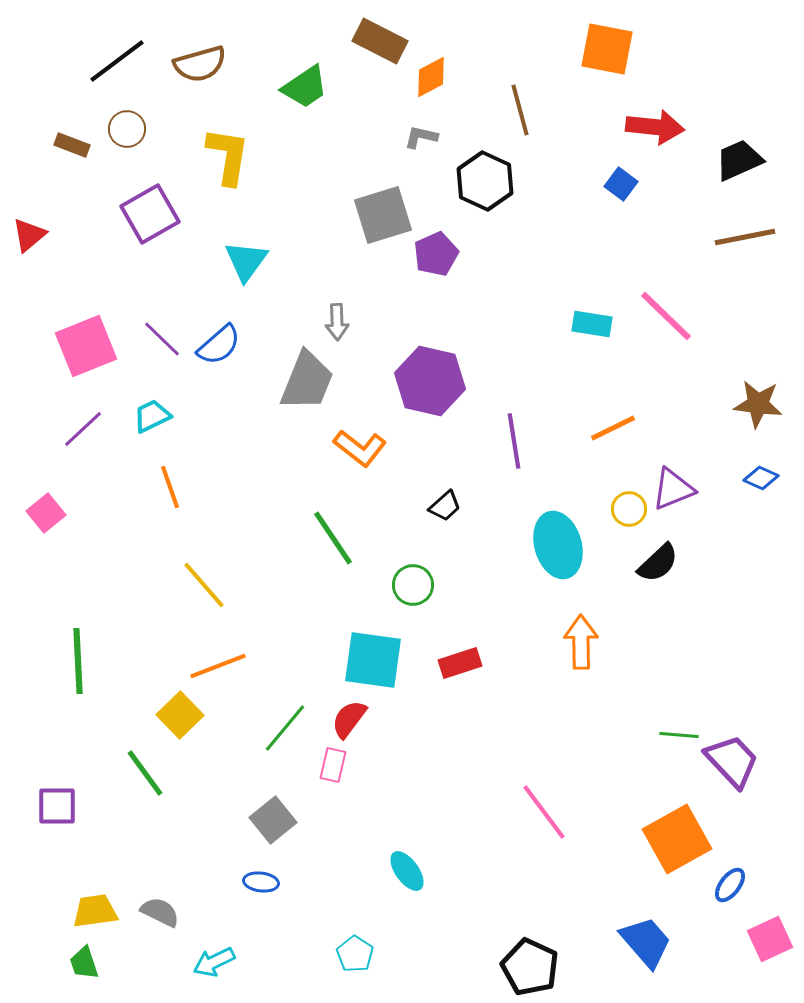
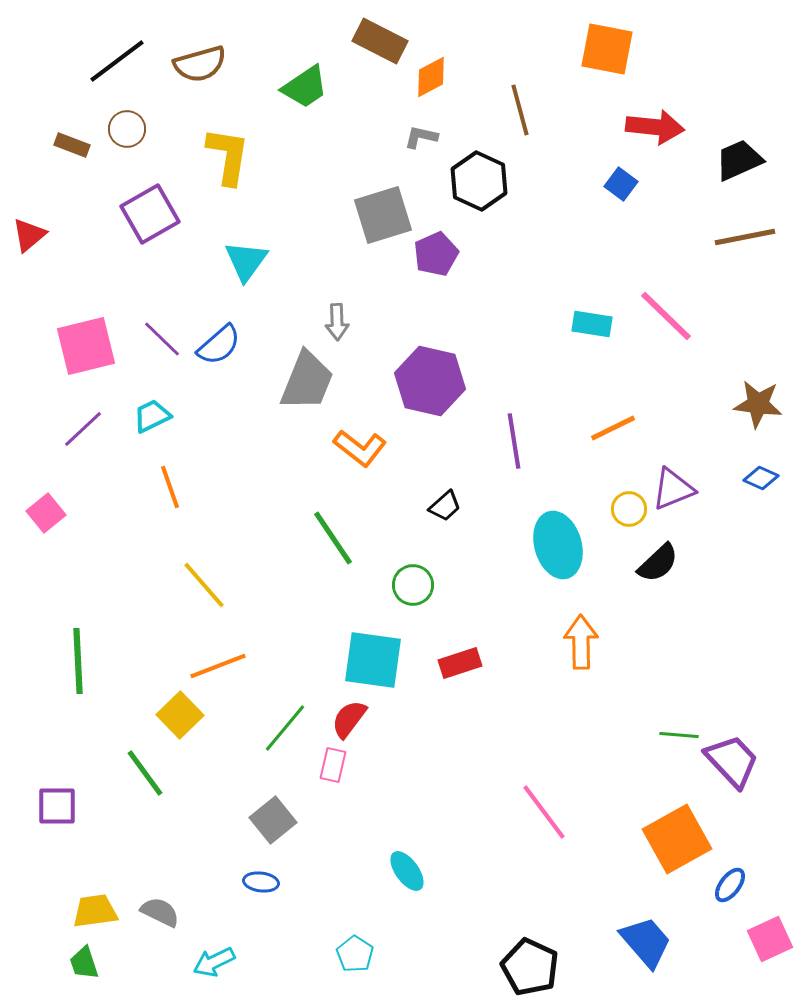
black hexagon at (485, 181): moved 6 px left
pink square at (86, 346): rotated 8 degrees clockwise
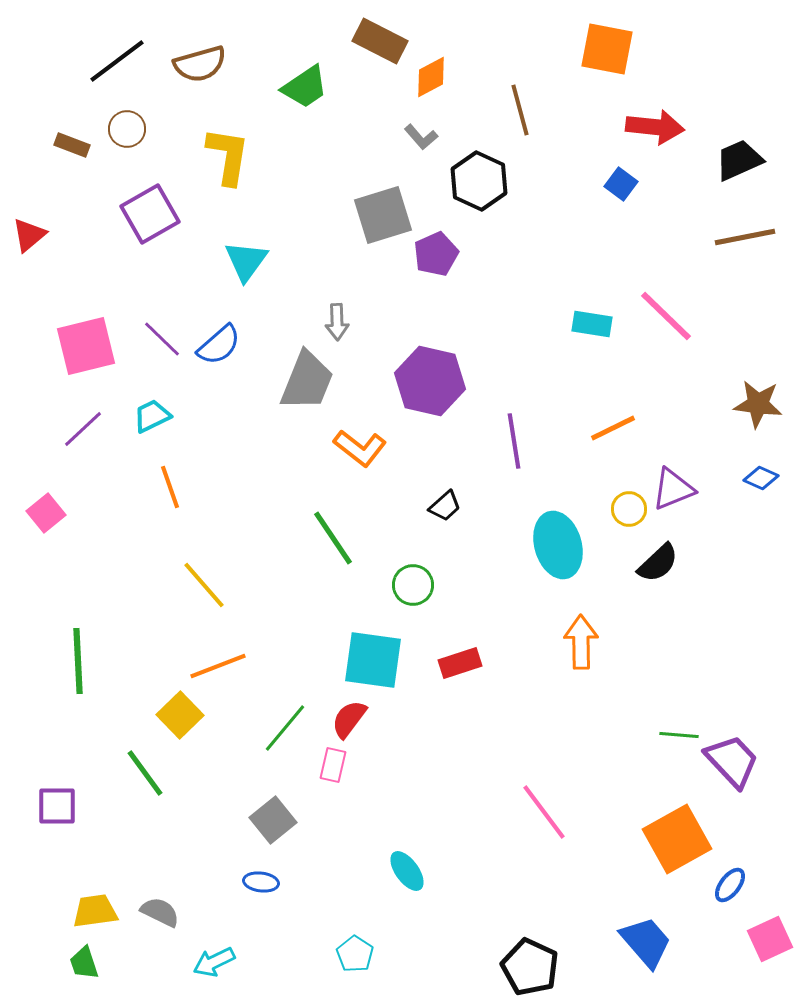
gray L-shape at (421, 137): rotated 144 degrees counterclockwise
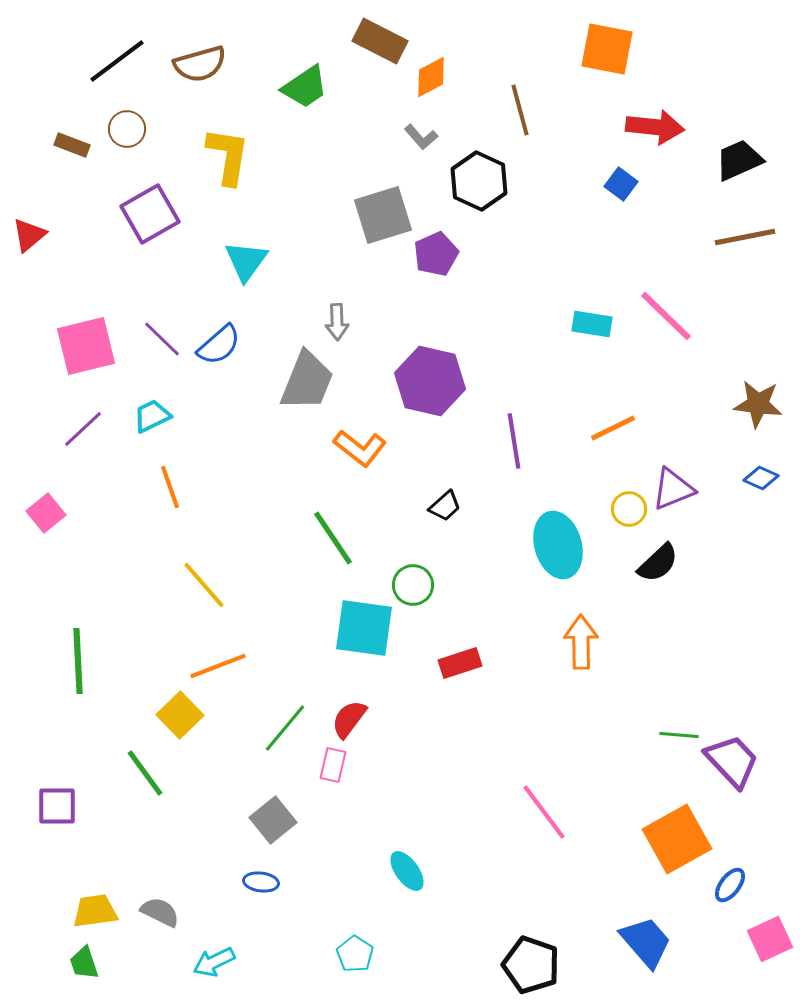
cyan square at (373, 660): moved 9 px left, 32 px up
black pentagon at (530, 967): moved 1 px right, 2 px up; rotated 6 degrees counterclockwise
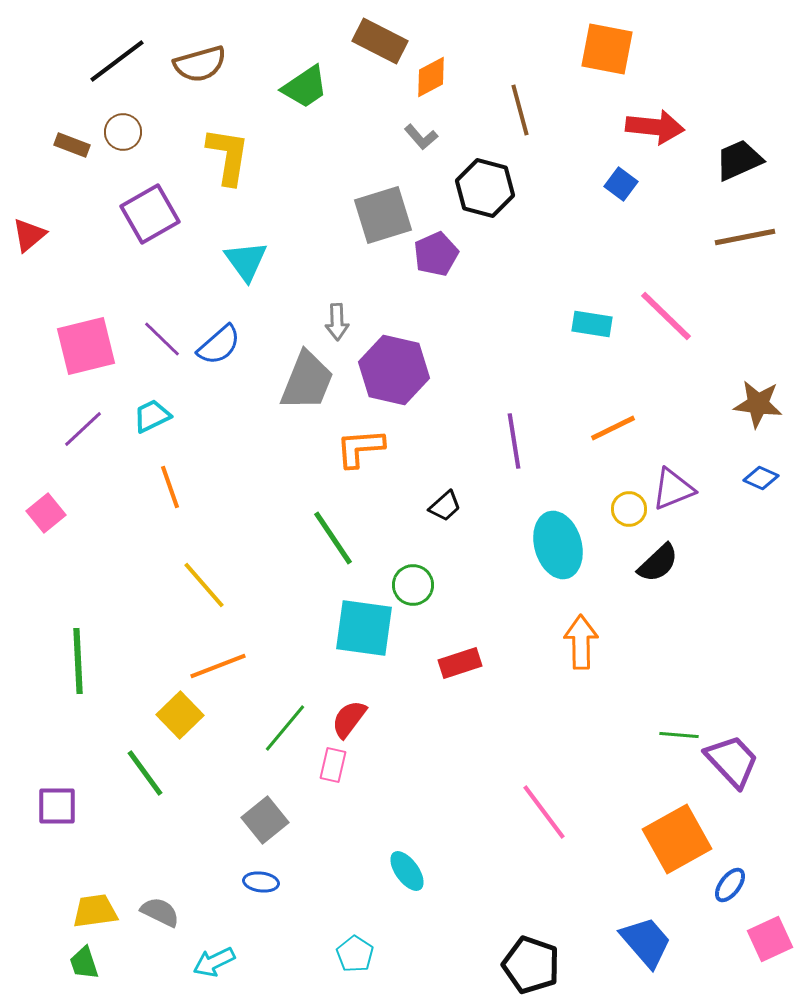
brown circle at (127, 129): moved 4 px left, 3 px down
black hexagon at (479, 181): moved 6 px right, 7 px down; rotated 10 degrees counterclockwise
cyan triangle at (246, 261): rotated 12 degrees counterclockwise
purple hexagon at (430, 381): moved 36 px left, 11 px up
orange L-shape at (360, 448): rotated 138 degrees clockwise
gray square at (273, 820): moved 8 px left
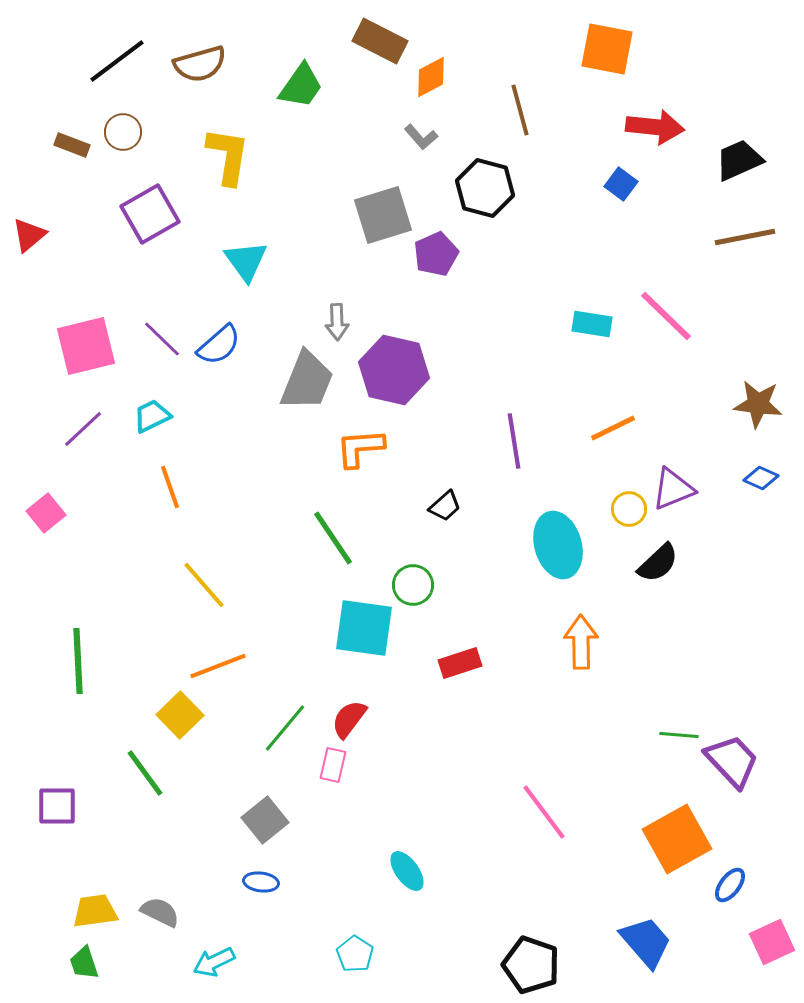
green trapezoid at (305, 87): moved 4 px left, 1 px up; rotated 21 degrees counterclockwise
pink square at (770, 939): moved 2 px right, 3 px down
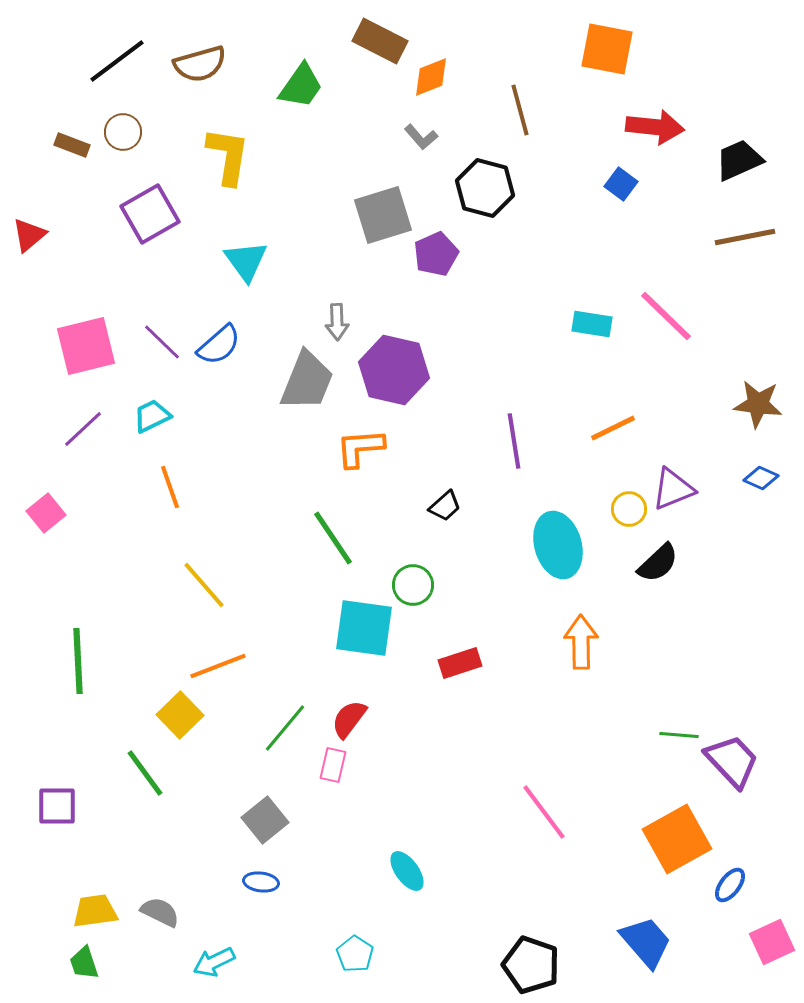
orange diamond at (431, 77): rotated 6 degrees clockwise
purple line at (162, 339): moved 3 px down
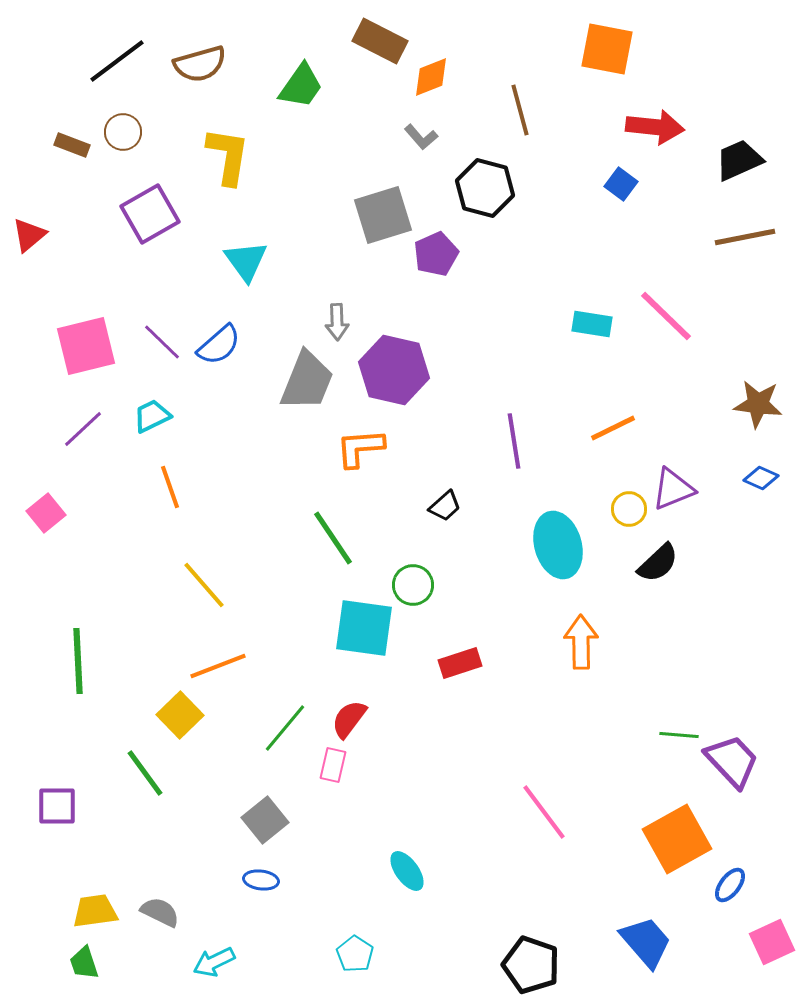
blue ellipse at (261, 882): moved 2 px up
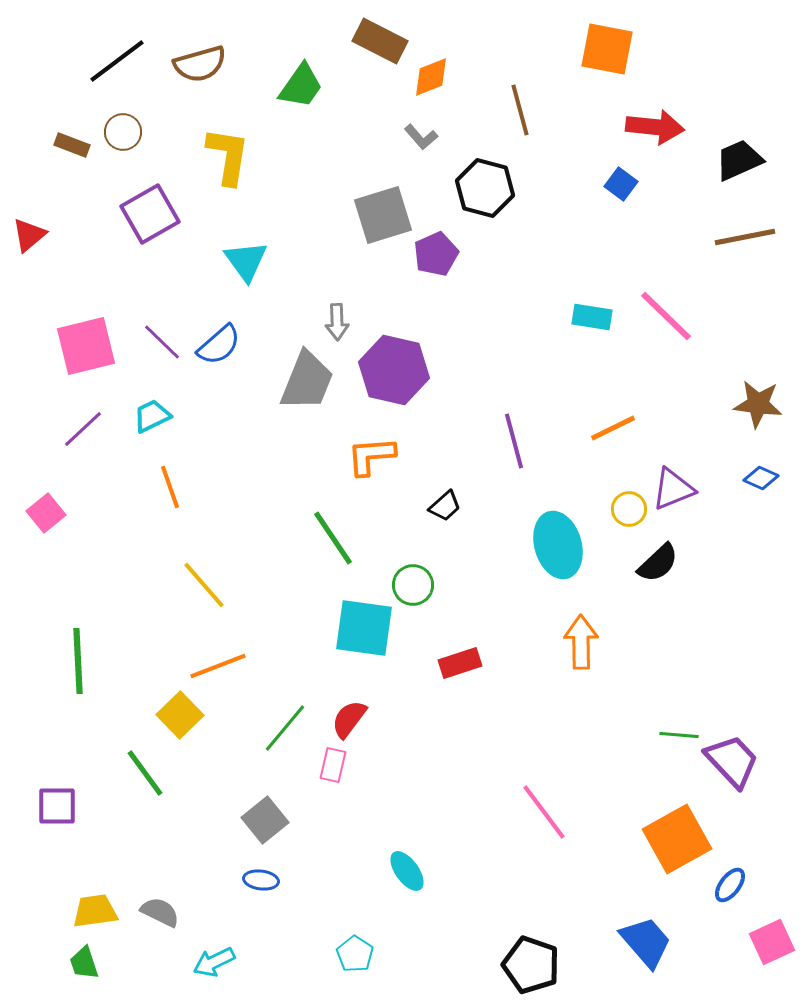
cyan rectangle at (592, 324): moved 7 px up
purple line at (514, 441): rotated 6 degrees counterclockwise
orange L-shape at (360, 448): moved 11 px right, 8 px down
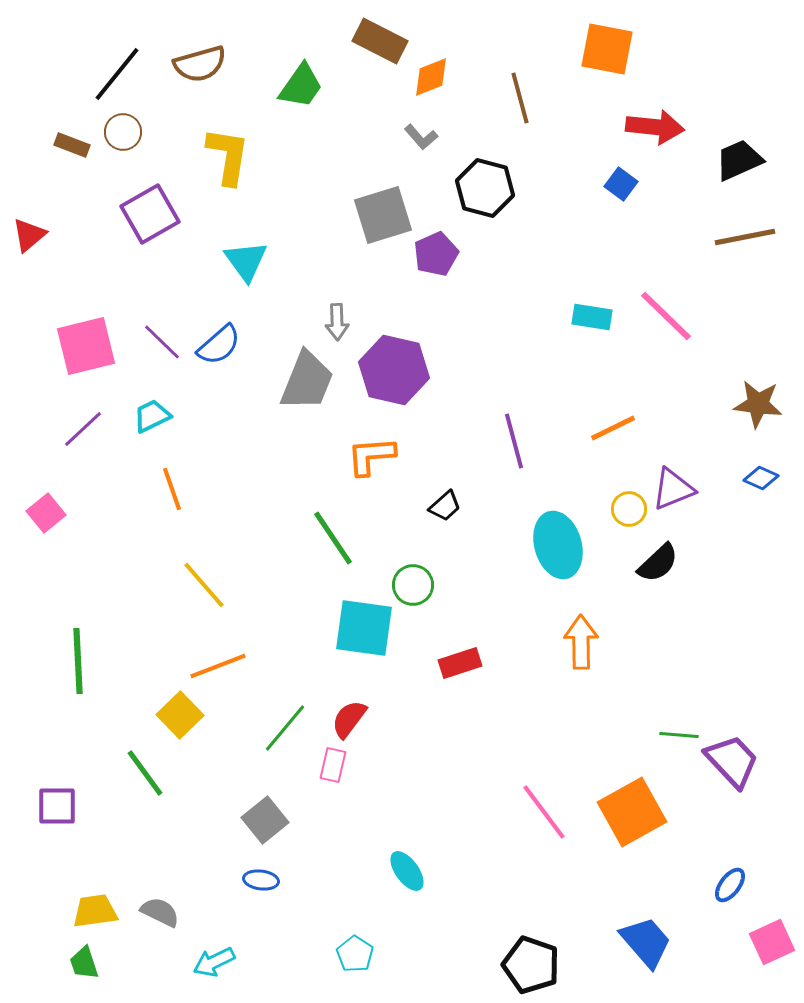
black line at (117, 61): moved 13 px down; rotated 14 degrees counterclockwise
brown line at (520, 110): moved 12 px up
orange line at (170, 487): moved 2 px right, 2 px down
orange square at (677, 839): moved 45 px left, 27 px up
